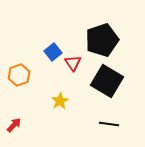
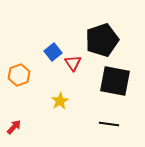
black square: moved 8 px right; rotated 20 degrees counterclockwise
red arrow: moved 2 px down
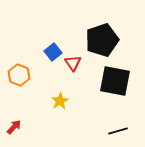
orange hexagon: rotated 20 degrees counterclockwise
black line: moved 9 px right, 7 px down; rotated 24 degrees counterclockwise
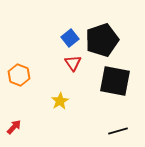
blue square: moved 17 px right, 14 px up
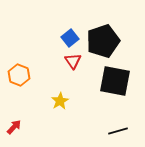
black pentagon: moved 1 px right, 1 px down
red triangle: moved 2 px up
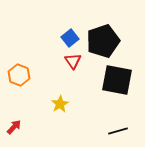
black square: moved 2 px right, 1 px up
yellow star: moved 3 px down
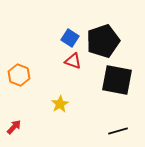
blue square: rotated 18 degrees counterclockwise
red triangle: rotated 36 degrees counterclockwise
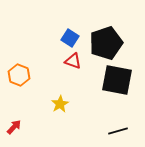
black pentagon: moved 3 px right, 2 px down
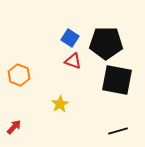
black pentagon: rotated 20 degrees clockwise
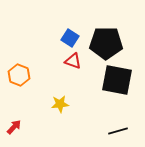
yellow star: rotated 24 degrees clockwise
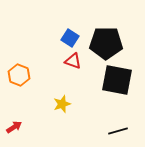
yellow star: moved 2 px right; rotated 12 degrees counterclockwise
red arrow: rotated 14 degrees clockwise
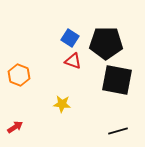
yellow star: rotated 24 degrees clockwise
red arrow: moved 1 px right
